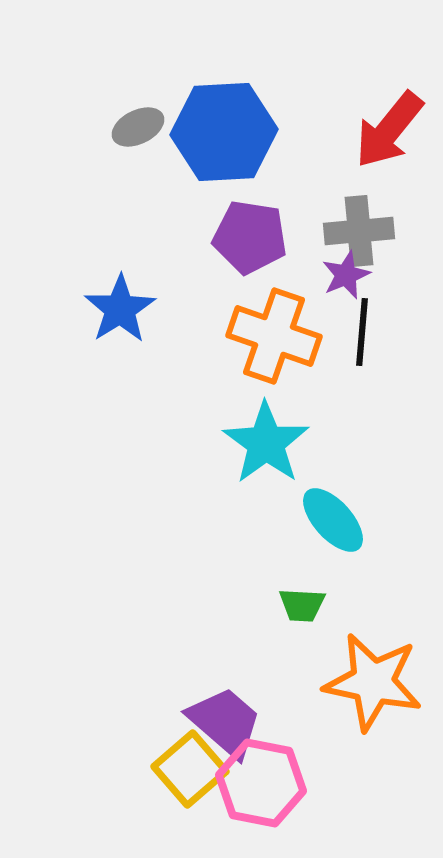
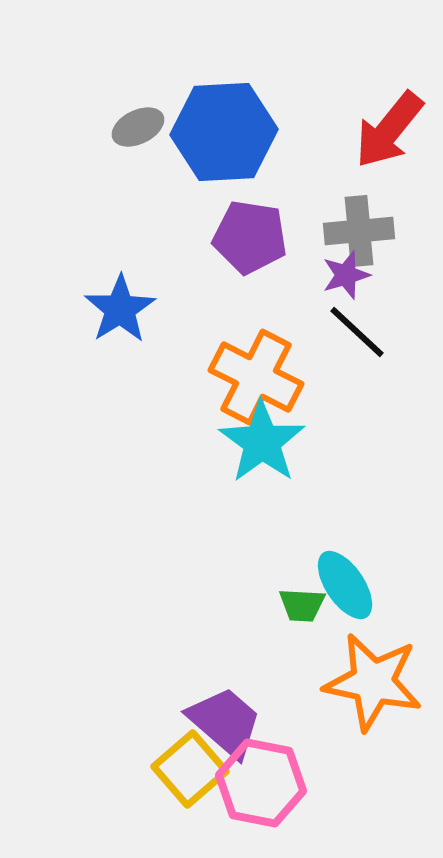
purple star: rotated 6 degrees clockwise
black line: moved 5 px left; rotated 52 degrees counterclockwise
orange cross: moved 18 px left, 41 px down; rotated 8 degrees clockwise
cyan star: moved 4 px left, 1 px up
cyan ellipse: moved 12 px right, 65 px down; rotated 8 degrees clockwise
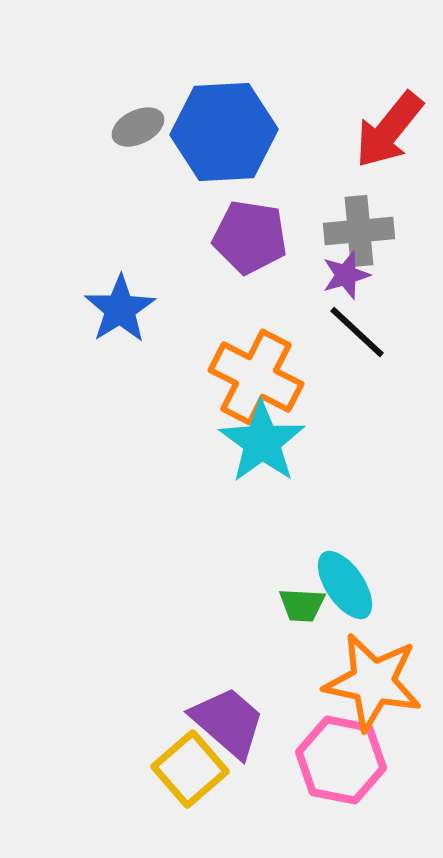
purple trapezoid: moved 3 px right
pink hexagon: moved 80 px right, 23 px up
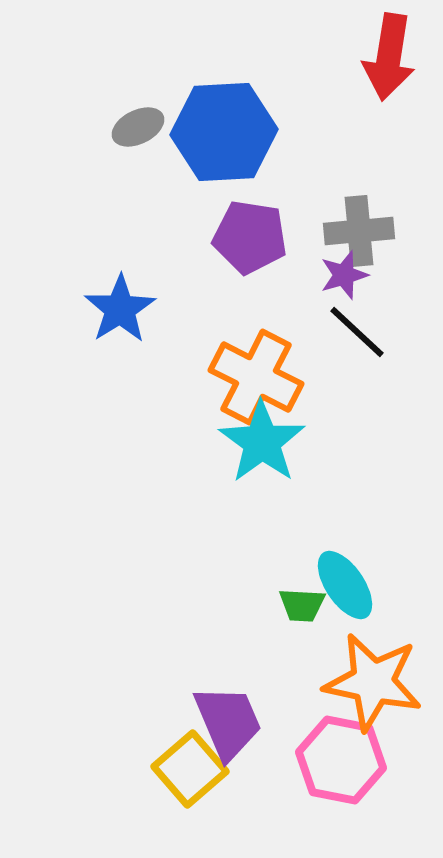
red arrow: moved 73 px up; rotated 30 degrees counterclockwise
purple star: moved 2 px left
purple trapezoid: rotated 26 degrees clockwise
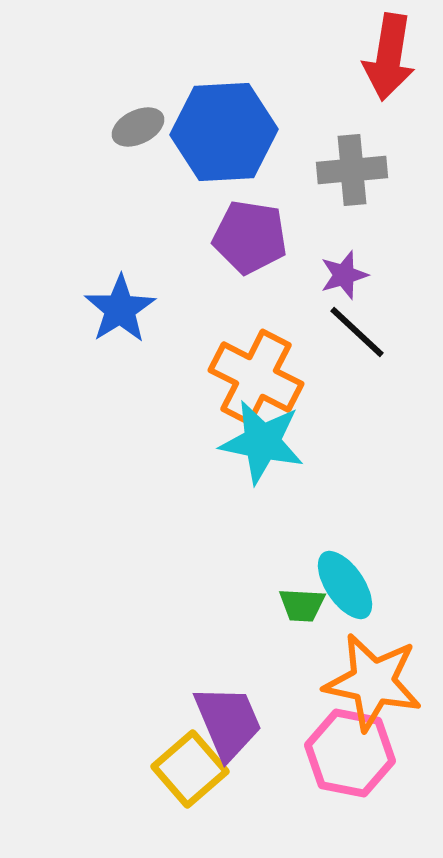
gray cross: moved 7 px left, 61 px up
cyan star: rotated 24 degrees counterclockwise
pink hexagon: moved 9 px right, 7 px up
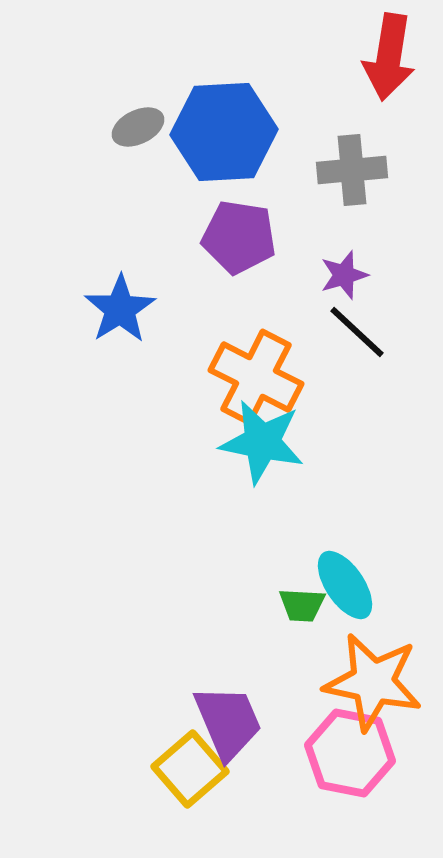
purple pentagon: moved 11 px left
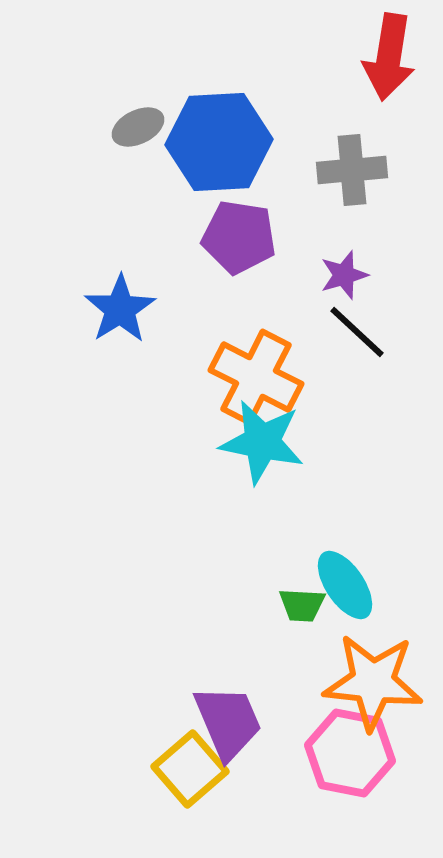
blue hexagon: moved 5 px left, 10 px down
orange star: rotated 6 degrees counterclockwise
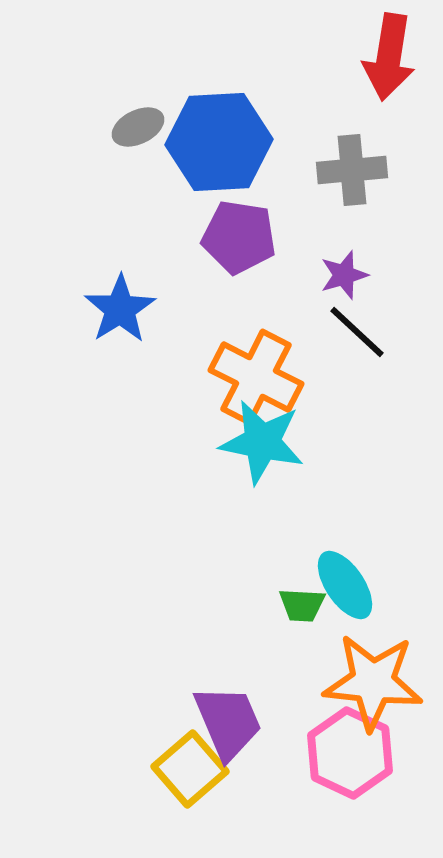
pink hexagon: rotated 14 degrees clockwise
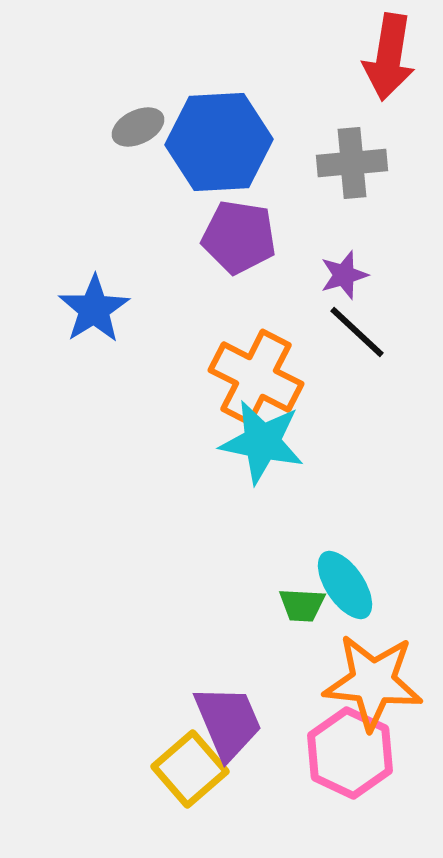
gray cross: moved 7 px up
blue star: moved 26 px left
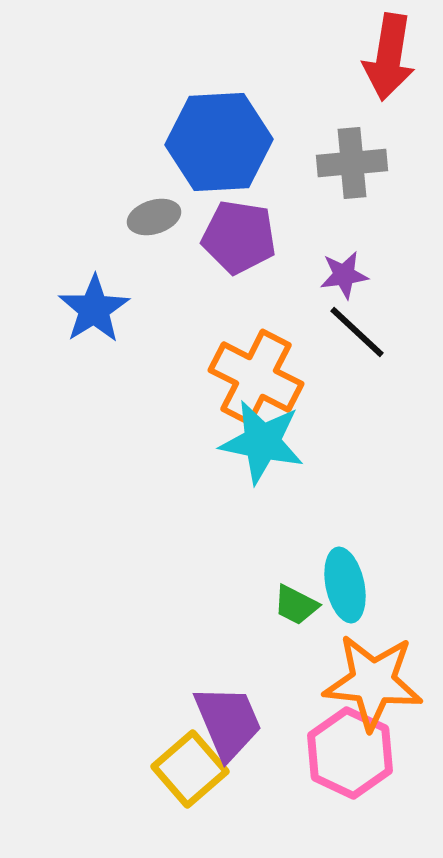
gray ellipse: moved 16 px right, 90 px down; rotated 9 degrees clockwise
purple star: rotated 9 degrees clockwise
cyan ellipse: rotated 22 degrees clockwise
green trapezoid: moved 6 px left; rotated 24 degrees clockwise
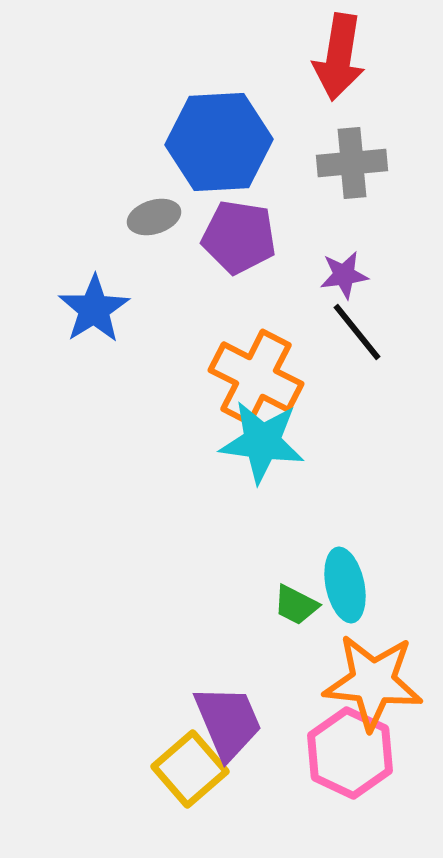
red arrow: moved 50 px left
black line: rotated 8 degrees clockwise
cyan star: rotated 4 degrees counterclockwise
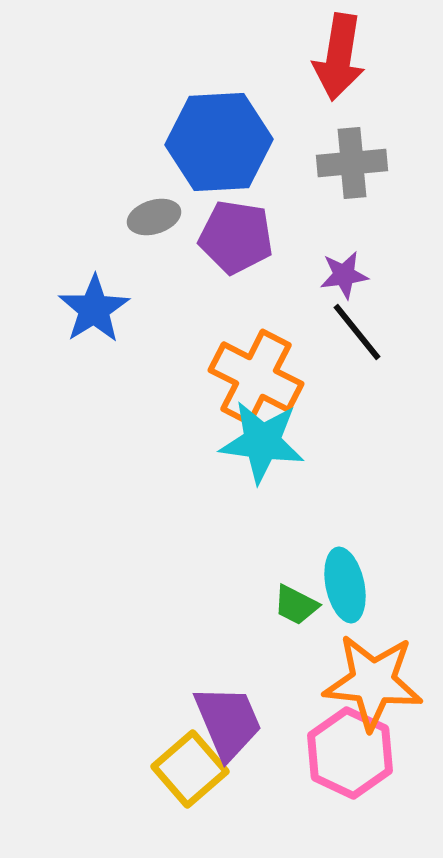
purple pentagon: moved 3 px left
